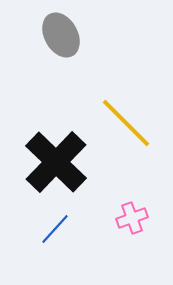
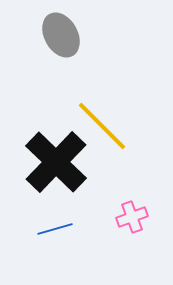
yellow line: moved 24 px left, 3 px down
pink cross: moved 1 px up
blue line: rotated 32 degrees clockwise
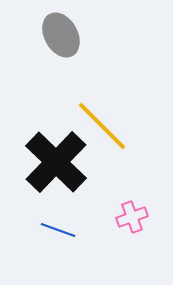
blue line: moved 3 px right, 1 px down; rotated 36 degrees clockwise
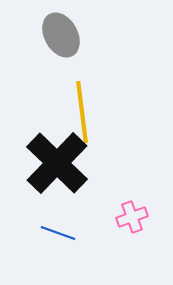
yellow line: moved 20 px left, 14 px up; rotated 38 degrees clockwise
black cross: moved 1 px right, 1 px down
blue line: moved 3 px down
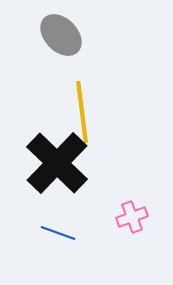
gray ellipse: rotated 15 degrees counterclockwise
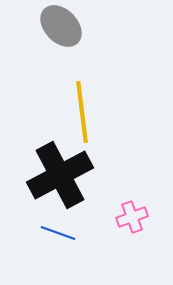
gray ellipse: moved 9 px up
black cross: moved 3 px right, 12 px down; rotated 18 degrees clockwise
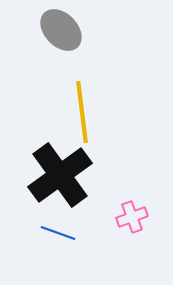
gray ellipse: moved 4 px down
black cross: rotated 8 degrees counterclockwise
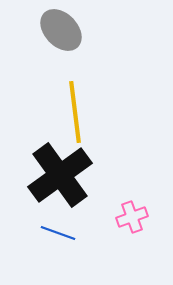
yellow line: moved 7 px left
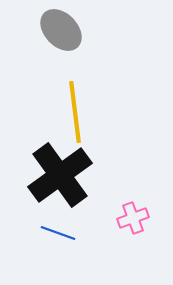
pink cross: moved 1 px right, 1 px down
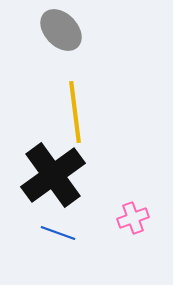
black cross: moved 7 px left
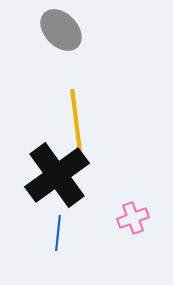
yellow line: moved 1 px right, 8 px down
black cross: moved 4 px right
blue line: rotated 76 degrees clockwise
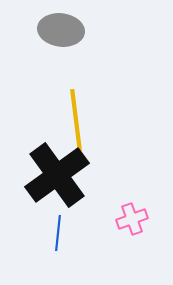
gray ellipse: rotated 39 degrees counterclockwise
pink cross: moved 1 px left, 1 px down
